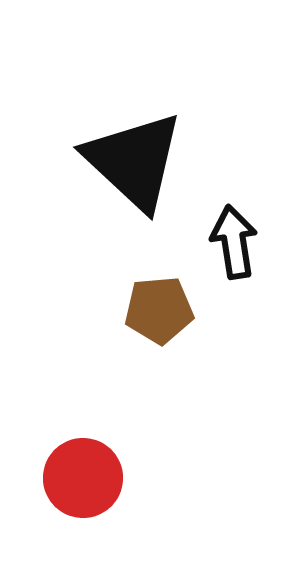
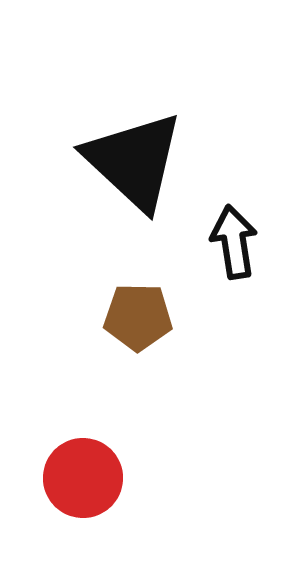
brown pentagon: moved 21 px left, 7 px down; rotated 6 degrees clockwise
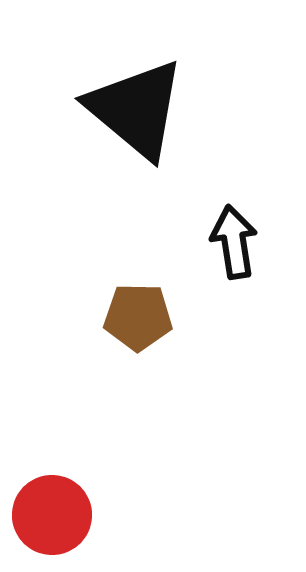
black triangle: moved 2 px right, 52 px up; rotated 3 degrees counterclockwise
red circle: moved 31 px left, 37 px down
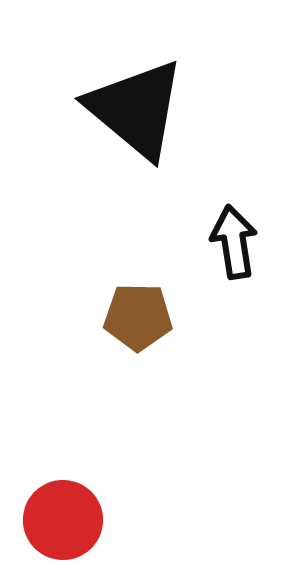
red circle: moved 11 px right, 5 px down
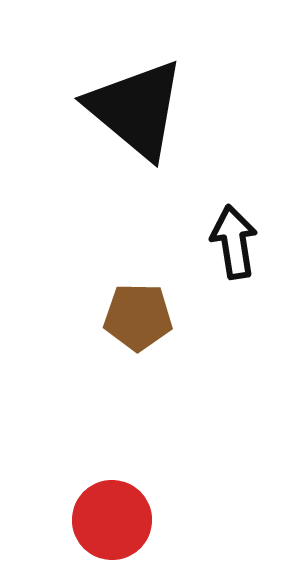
red circle: moved 49 px right
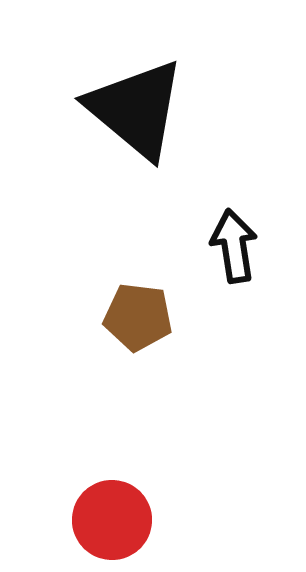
black arrow: moved 4 px down
brown pentagon: rotated 6 degrees clockwise
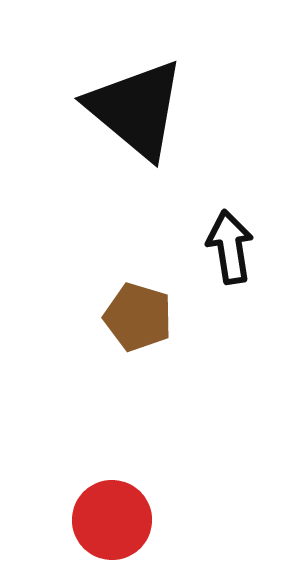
black arrow: moved 4 px left, 1 px down
brown pentagon: rotated 10 degrees clockwise
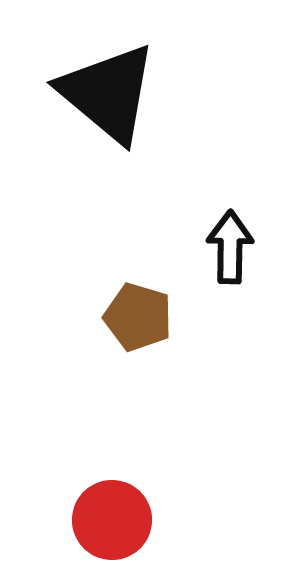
black triangle: moved 28 px left, 16 px up
black arrow: rotated 10 degrees clockwise
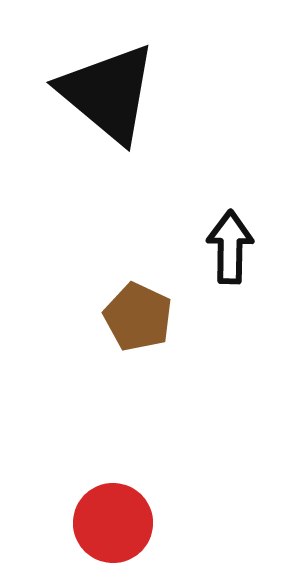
brown pentagon: rotated 8 degrees clockwise
red circle: moved 1 px right, 3 px down
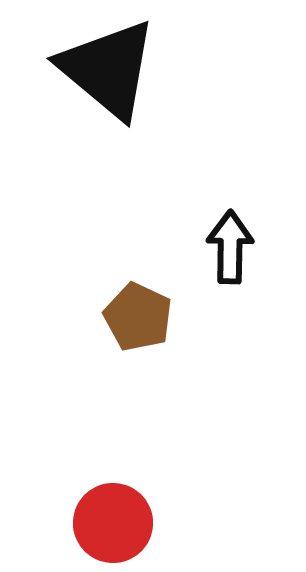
black triangle: moved 24 px up
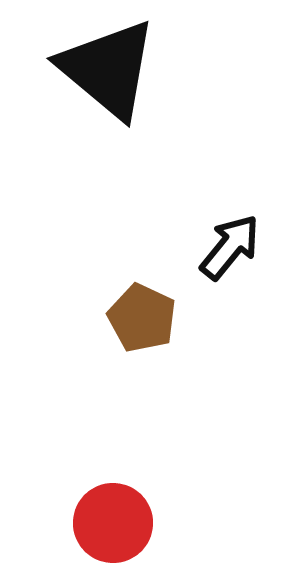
black arrow: rotated 38 degrees clockwise
brown pentagon: moved 4 px right, 1 px down
